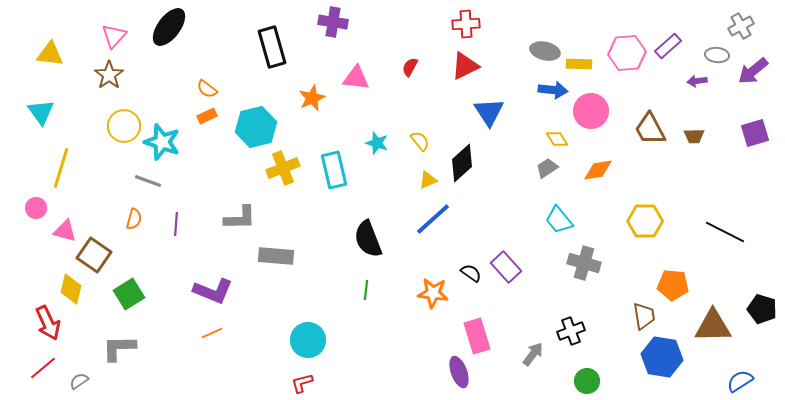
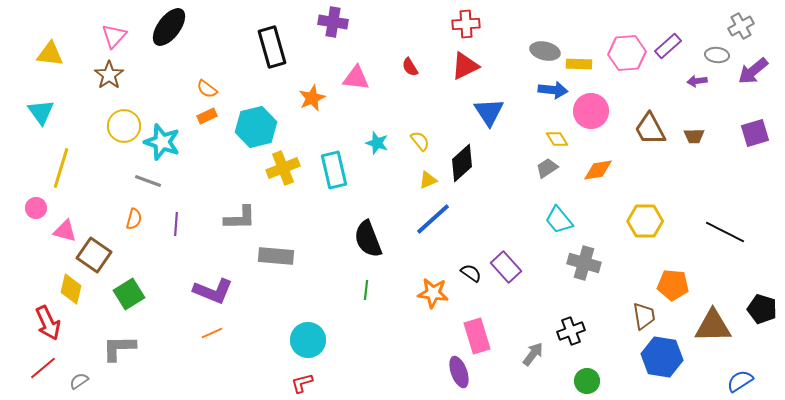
red semicircle at (410, 67): rotated 60 degrees counterclockwise
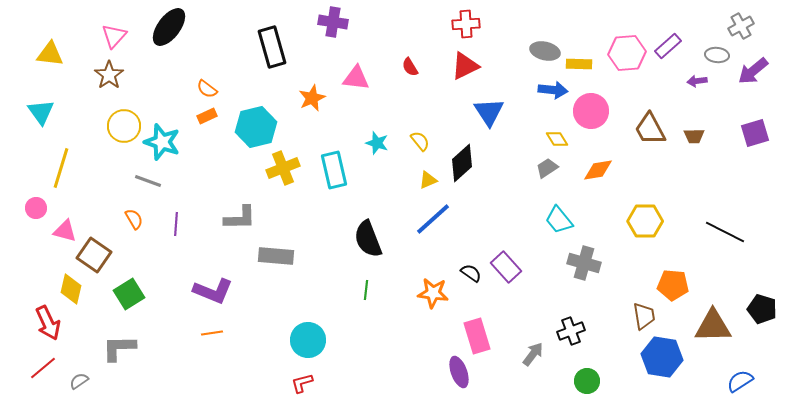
orange semicircle at (134, 219): rotated 45 degrees counterclockwise
orange line at (212, 333): rotated 15 degrees clockwise
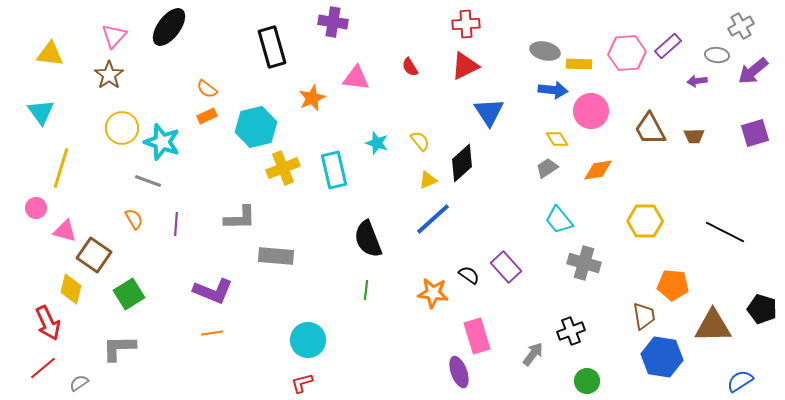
yellow circle at (124, 126): moved 2 px left, 2 px down
black semicircle at (471, 273): moved 2 px left, 2 px down
gray semicircle at (79, 381): moved 2 px down
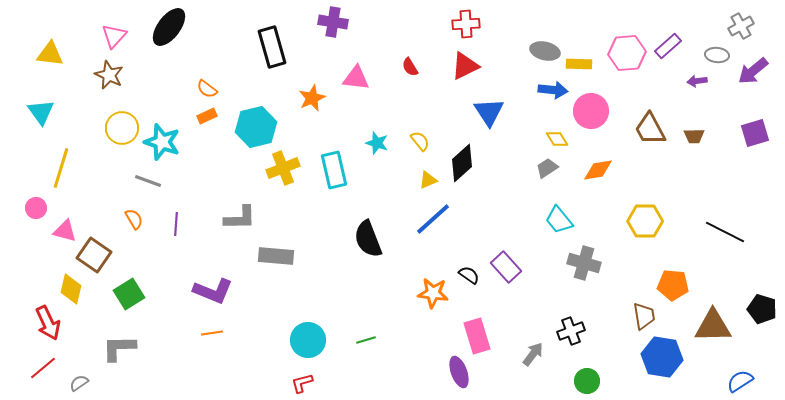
brown star at (109, 75): rotated 12 degrees counterclockwise
green line at (366, 290): moved 50 px down; rotated 66 degrees clockwise
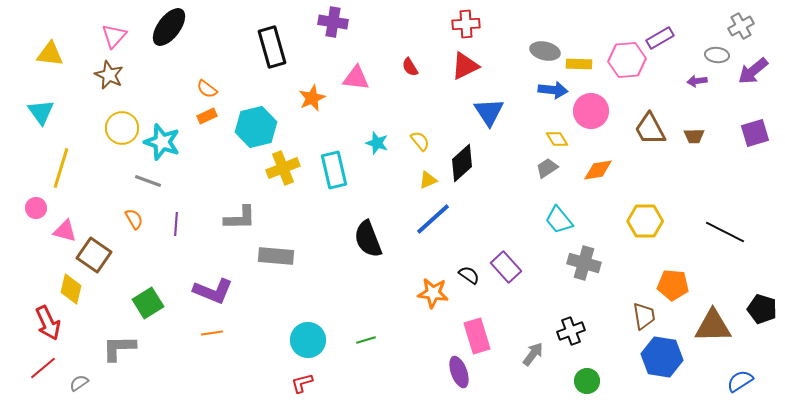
purple rectangle at (668, 46): moved 8 px left, 8 px up; rotated 12 degrees clockwise
pink hexagon at (627, 53): moved 7 px down
green square at (129, 294): moved 19 px right, 9 px down
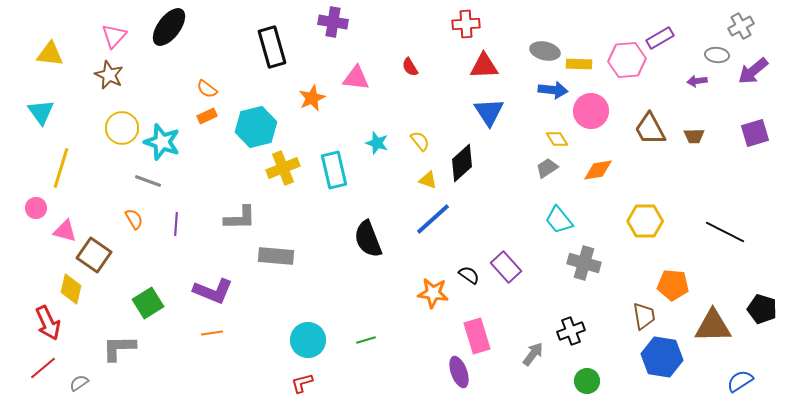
red triangle at (465, 66): moved 19 px right; rotated 24 degrees clockwise
yellow triangle at (428, 180): rotated 42 degrees clockwise
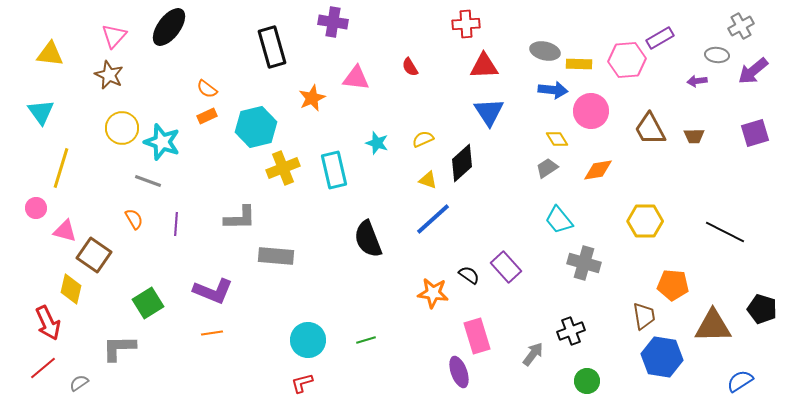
yellow semicircle at (420, 141): moved 3 px right, 2 px up; rotated 75 degrees counterclockwise
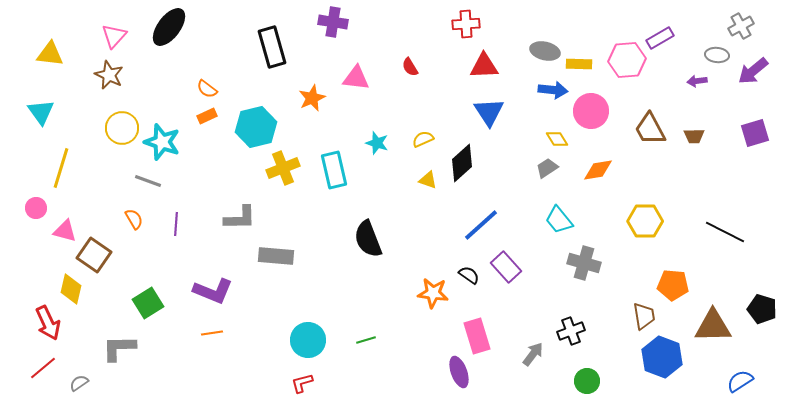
blue line at (433, 219): moved 48 px right, 6 px down
blue hexagon at (662, 357): rotated 12 degrees clockwise
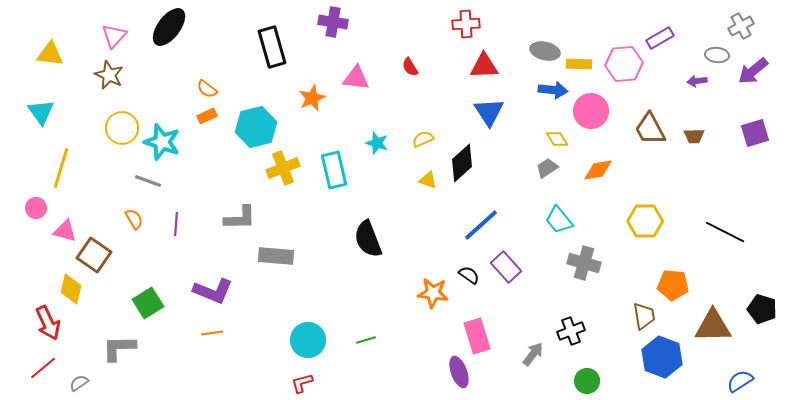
pink hexagon at (627, 60): moved 3 px left, 4 px down
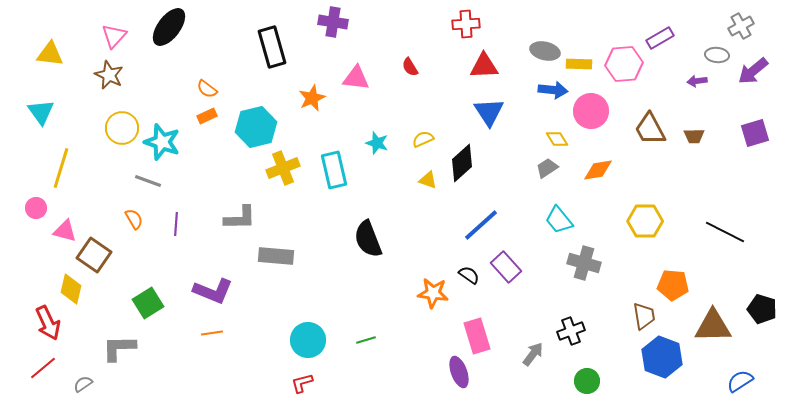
gray semicircle at (79, 383): moved 4 px right, 1 px down
